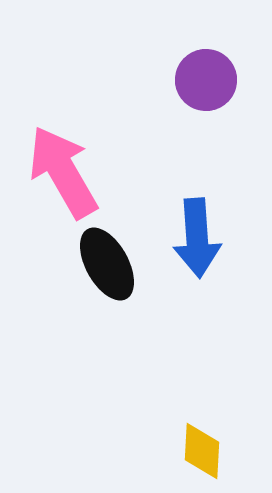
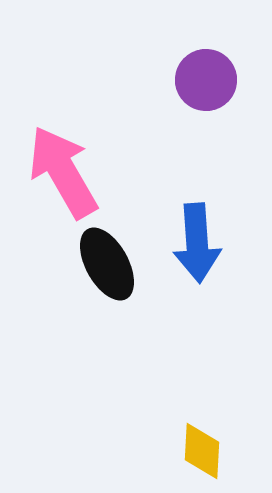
blue arrow: moved 5 px down
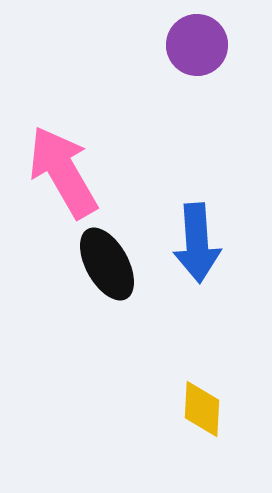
purple circle: moved 9 px left, 35 px up
yellow diamond: moved 42 px up
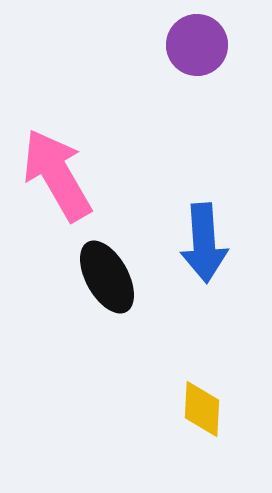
pink arrow: moved 6 px left, 3 px down
blue arrow: moved 7 px right
black ellipse: moved 13 px down
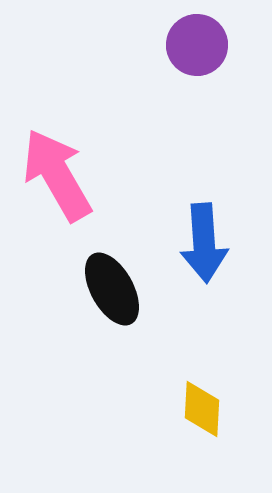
black ellipse: moved 5 px right, 12 px down
